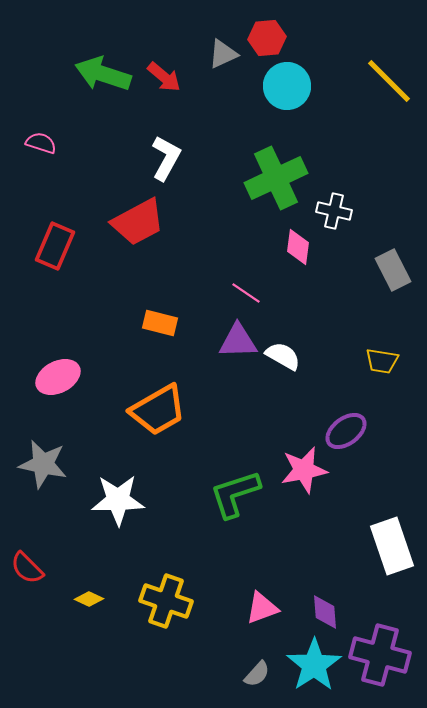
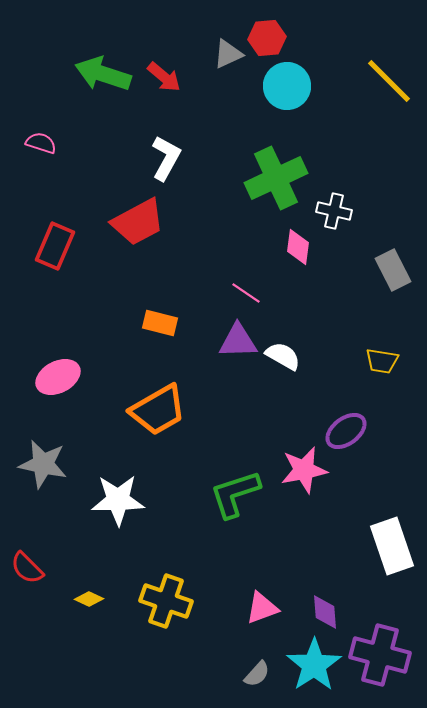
gray triangle: moved 5 px right
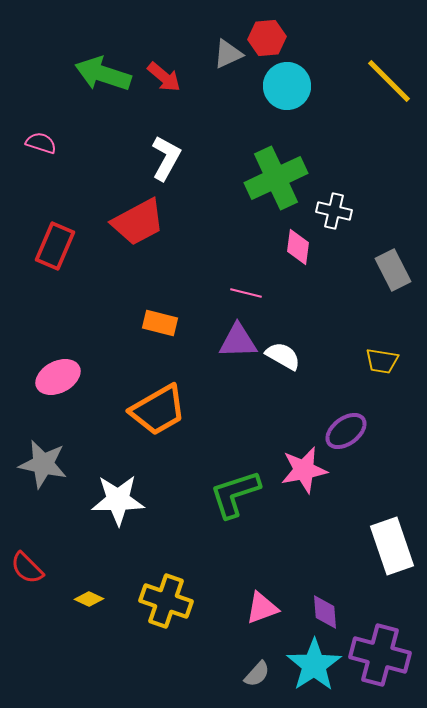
pink line: rotated 20 degrees counterclockwise
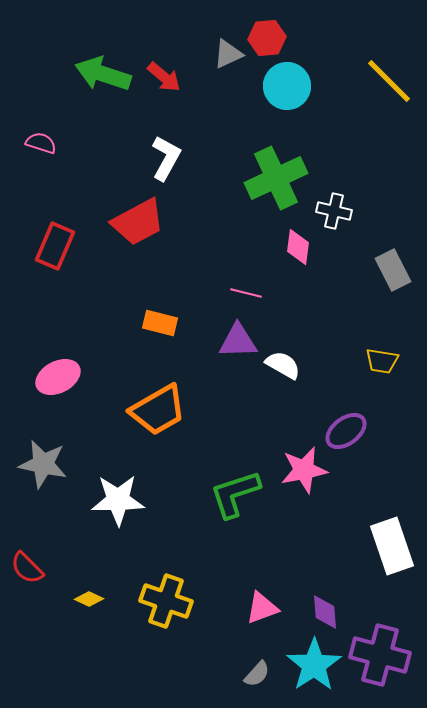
white semicircle: moved 9 px down
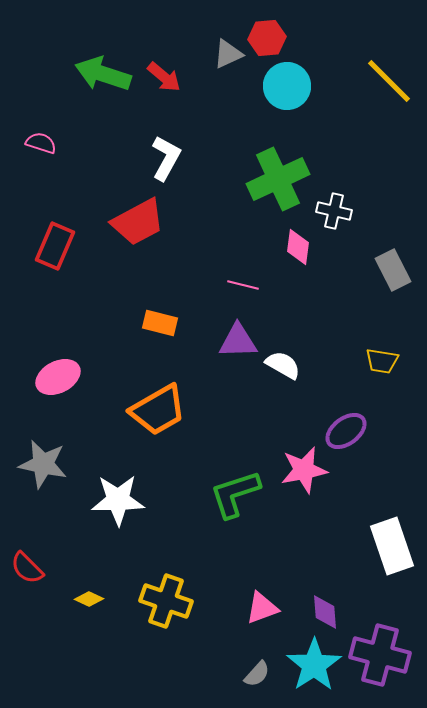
green cross: moved 2 px right, 1 px down
pink line: moved 3 px left, 8 px up
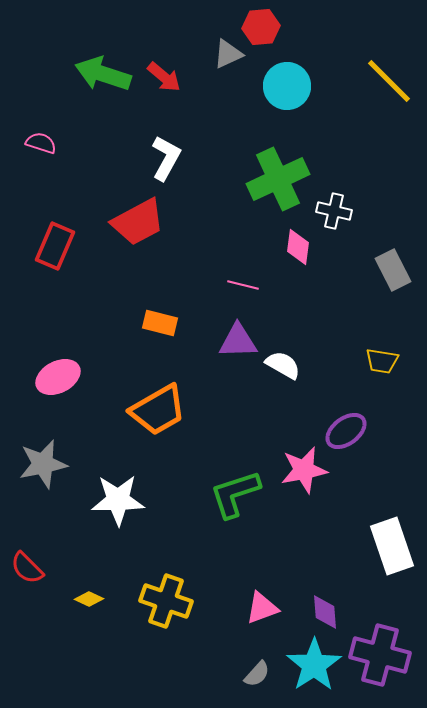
red hexagon: moved 6 px left, 11 px up
gray star: rotated 24 degrees counterclockwise
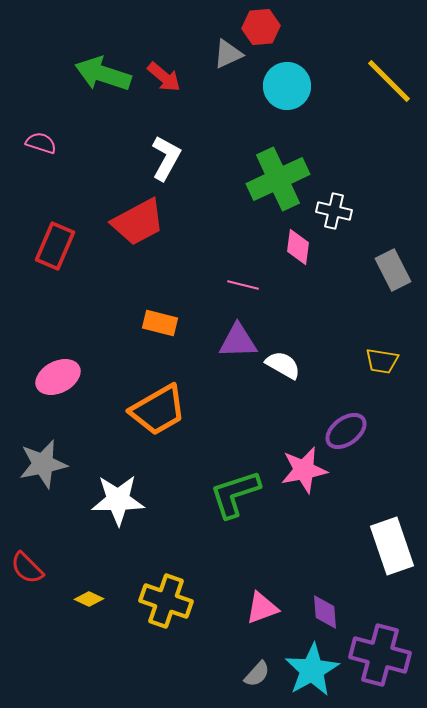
cyan star: moved 2 px left, 5 px down; rotated 4 degrees clockwise
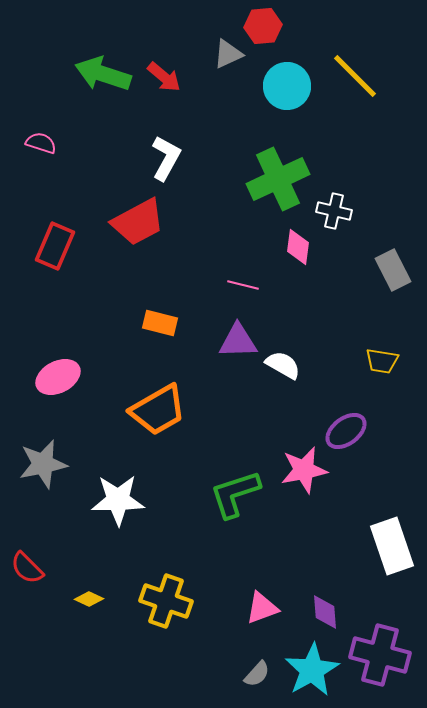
red hexagon: moved 2 px right, 1 px up
yellow line: moved 34 px left, 5 px up
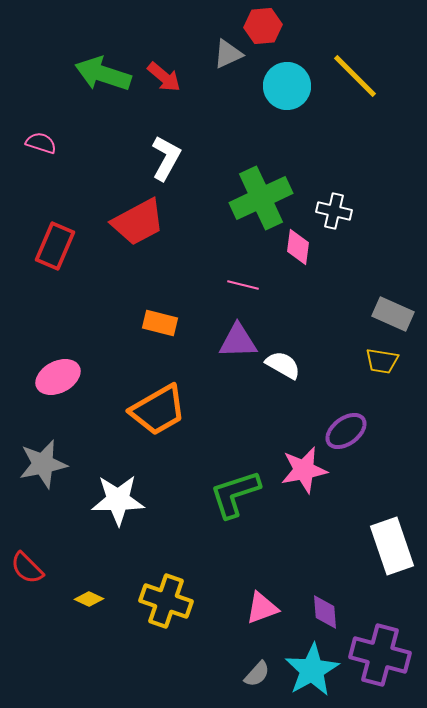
green cross: moved 17 px left, 19 px down
gray rectangle: moved 44 px down; rotated 39 degrees counterclockwise
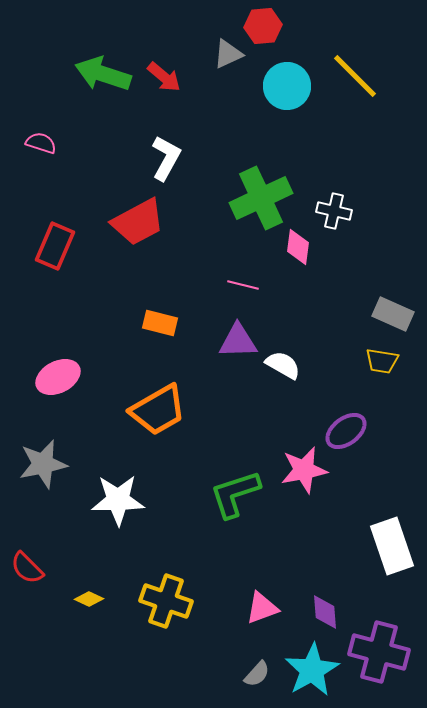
purple cross: moved 1 px left, 3 px up
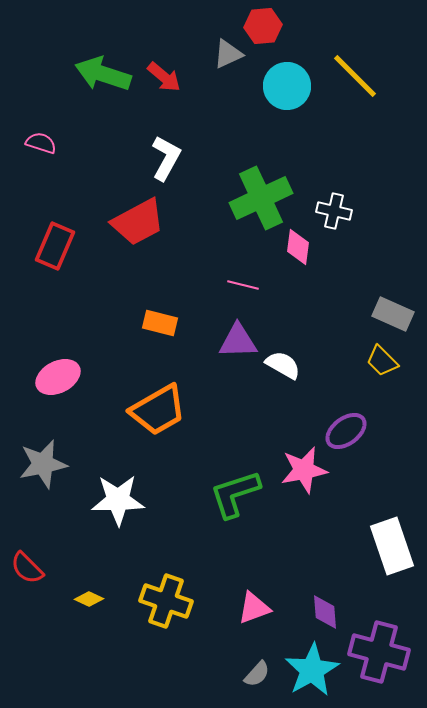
yellow trapezoid: rotated 36 degrees clockwise
pink triangle: moved 8 px left
